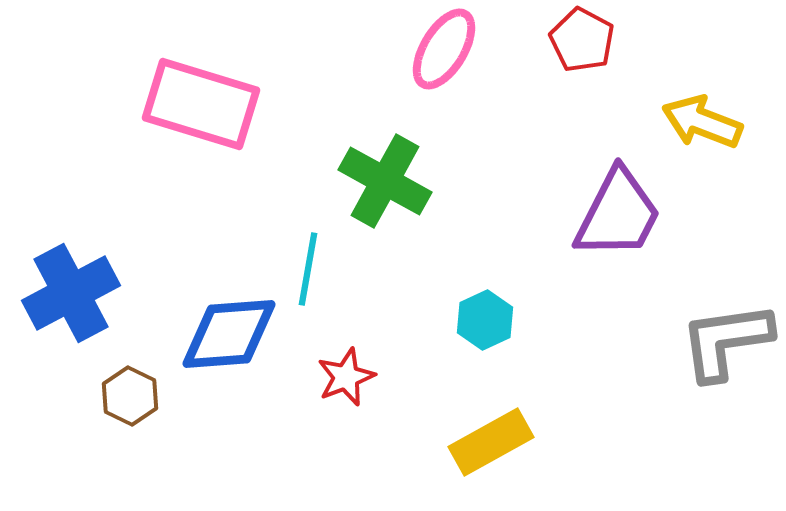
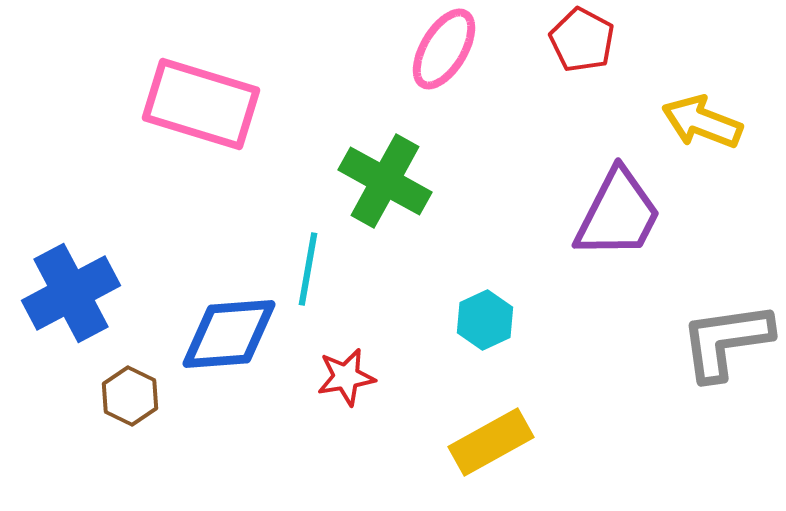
red star: rotated 12 degrees clockwise
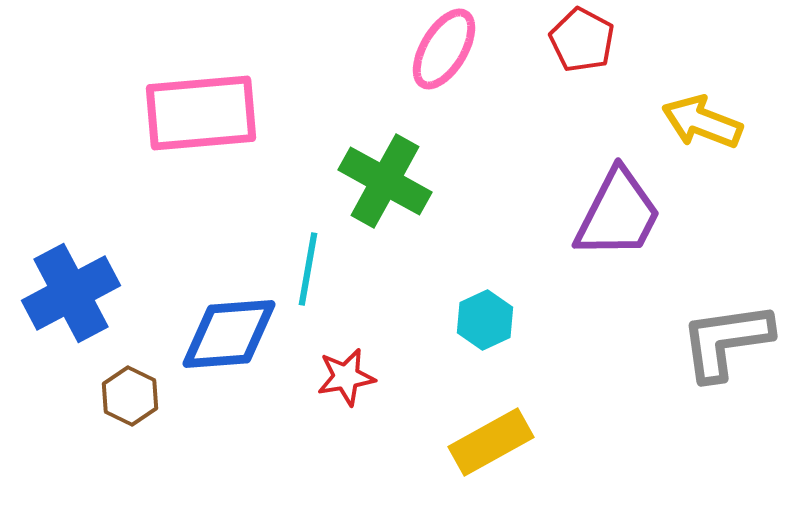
pink rectangle: moved 9 px down; rotated 22 degrees counterclockwise
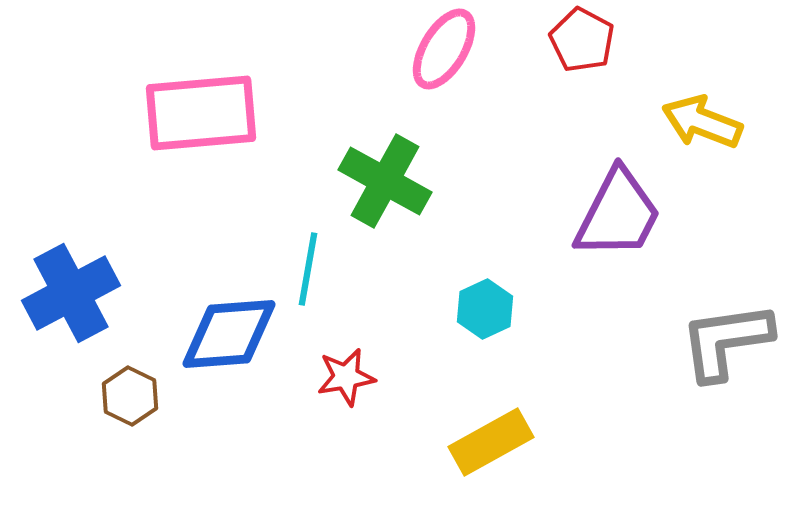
cyan hexagon: moved 11 px up
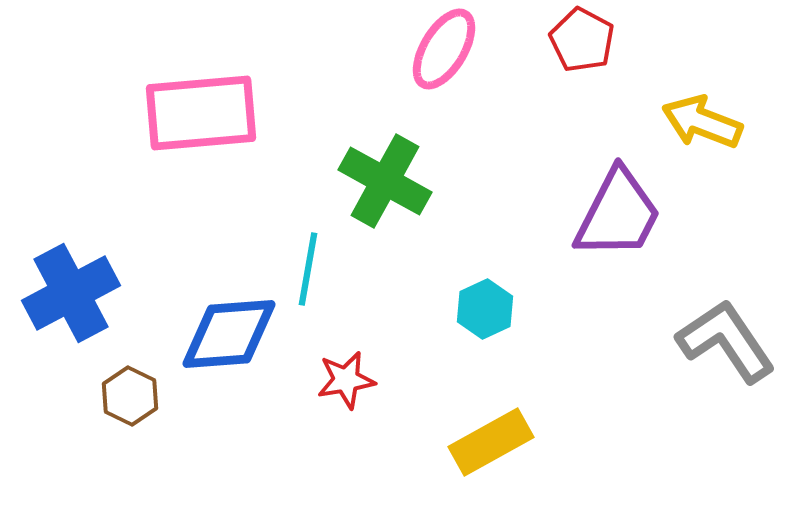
gray L-shape: rotated 64 degrees clockwise
red star: moved 3 px down
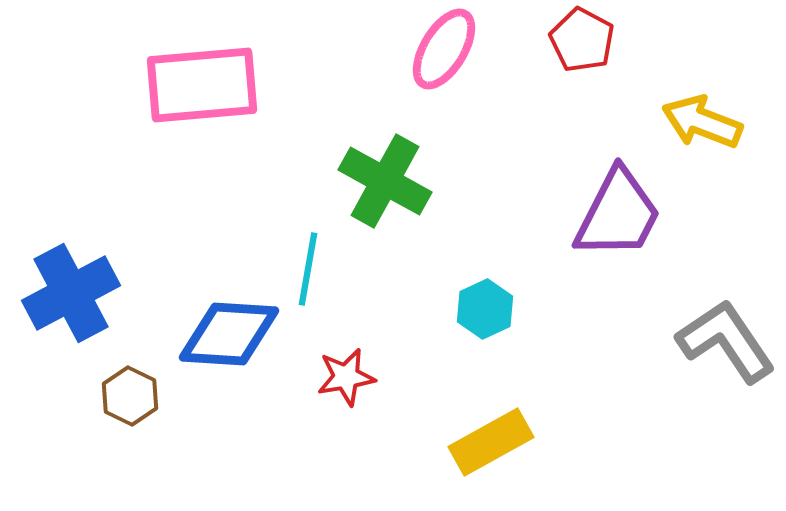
pink rectangle: moved 1 px right, 28 px up
blue diamond: rotated 8 degrees clockwise
red star: moved 3 px up
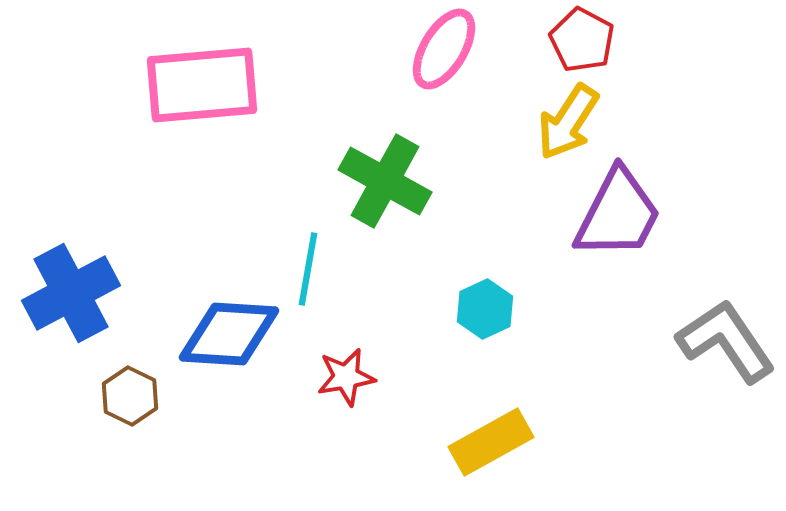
yellow arrow: moved 134 px left; rotated 78 degrees counterclockwise
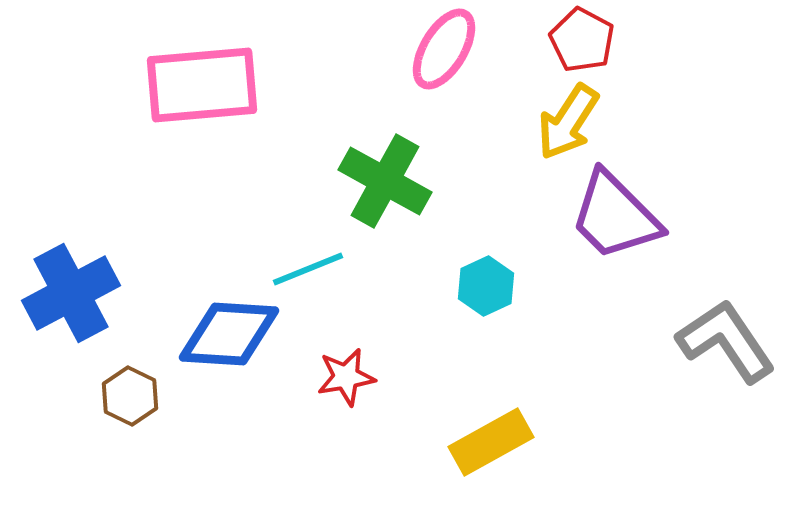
purple trapezoid: moved 3 px left, 2 px down; rotated 108 degrees clockwise
cyan line: rotated 58 degrees clockwise
cyan hexagon: moved 1 px right, 23 px up
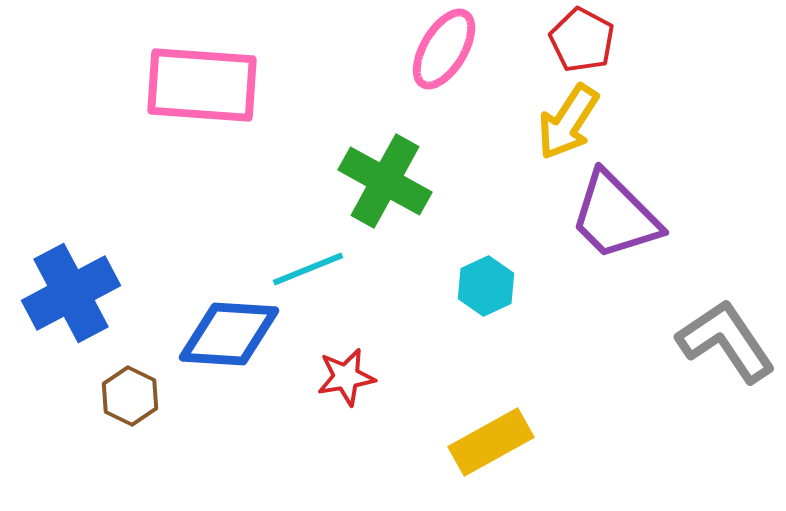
pink rectangle: rotated 9 degrees clockwise
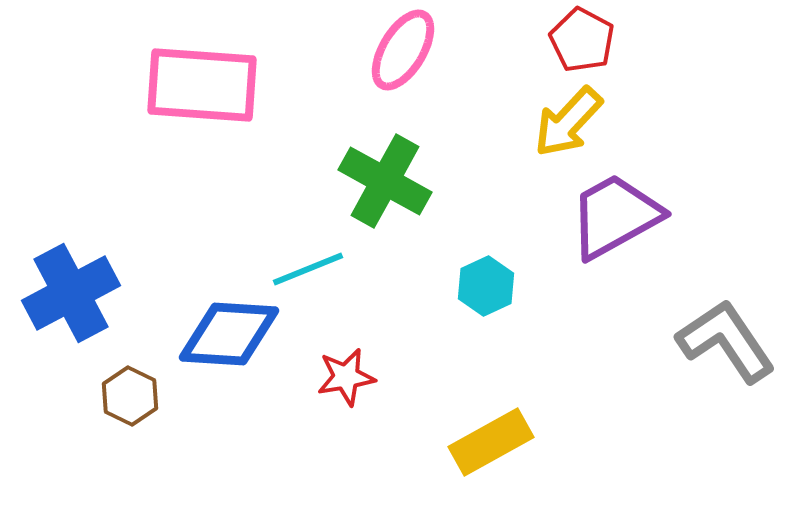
pink ellipse: moved 41 px left, 1 px down
yellow arrow: rotated 10 degrees clockwise
purple trapezoid: rotated 106 degrees clockwise
